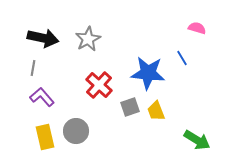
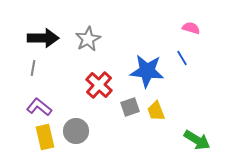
pink semicircle: moved 6 px left
black arrow: rotated 12 degrees counterclockwise
blue star: moved 1 px left, 2 px up
purple L-shape: moved 3 px left, 10 px down; rotated 10 degrees counterclockwise
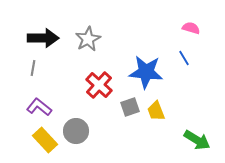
blue line: moved 2 px right
blue star: moved 1 px left, 1 px down
yellow rectangle: moved 3 px down; rotated 30 degrees counterclockwise
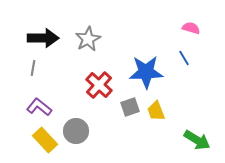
blue star: rotated 8 degrees counterclockwise
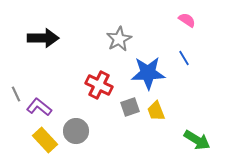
pink semicircle: moved 4 px left, 8 px up; rotated 18 degrees clockwise
gray star: moved 31 px right
gray line: moved 17 px left, 26 px down; rotated 35 degrees counterclockwise
blue star: moved 2 px right, 1 px down
red cross: rotated 16 degrees counterclockwise
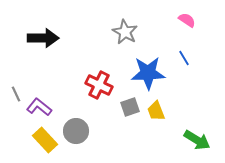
gray star: moved 6 px right, 7 px up; rotated 15 degrees counterclockwise
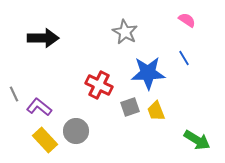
gray line: moved 2 px left
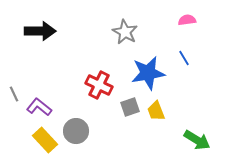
pink semicircle: rotated 42 degrees counterclockwise
black arrow: moved 3 px left, 7 px up
blue star: rotated 8 degrees counterclockwise
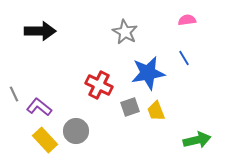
green arrow: rotated 44 degrees counterclockwise
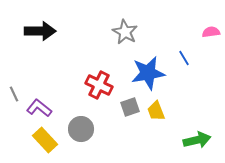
pink semicircle: moved 24 px right, 12 px down
purple L-shape: moved 1 px down
gray circle: moved 5 px right, 2 px up
